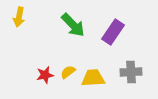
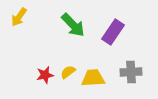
yellow arrow: rotated 24 degrees clockwise
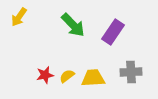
yellow semicircle: moved 1 px left, 4 px down
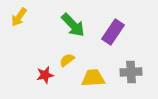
yellow semicircle: moved 16 px up
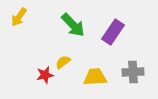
yellow semicircle: moved 4 px left, 2 px down
gray cross: moved 2 px right
yellow trapezoid: moved 2 px right, 1 px up
